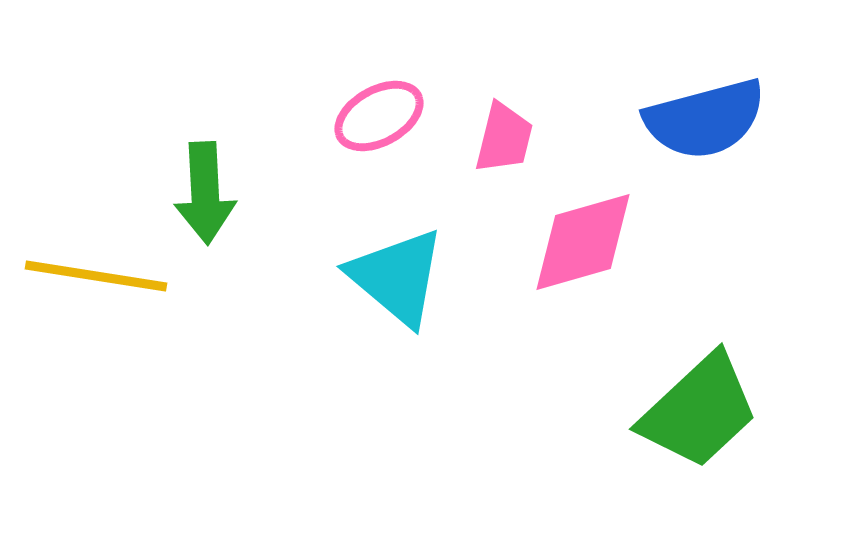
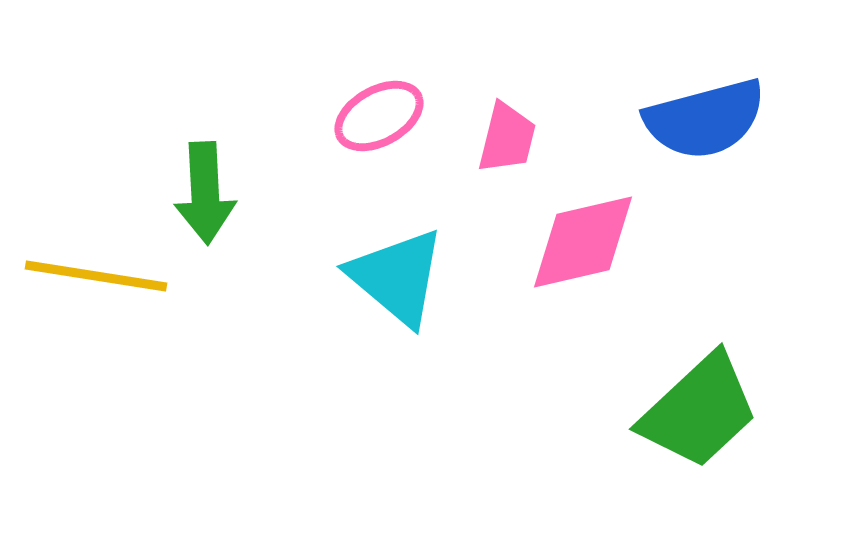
pink trapezoid: moved 3 px right
pink diamond: rotated 3 degrees clockwise
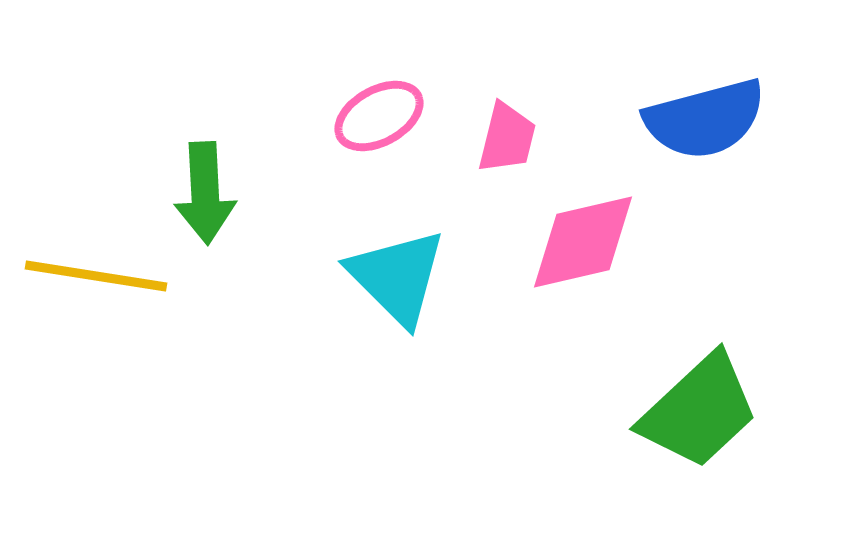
cyan triangle: rotated 5 degrees clockwise
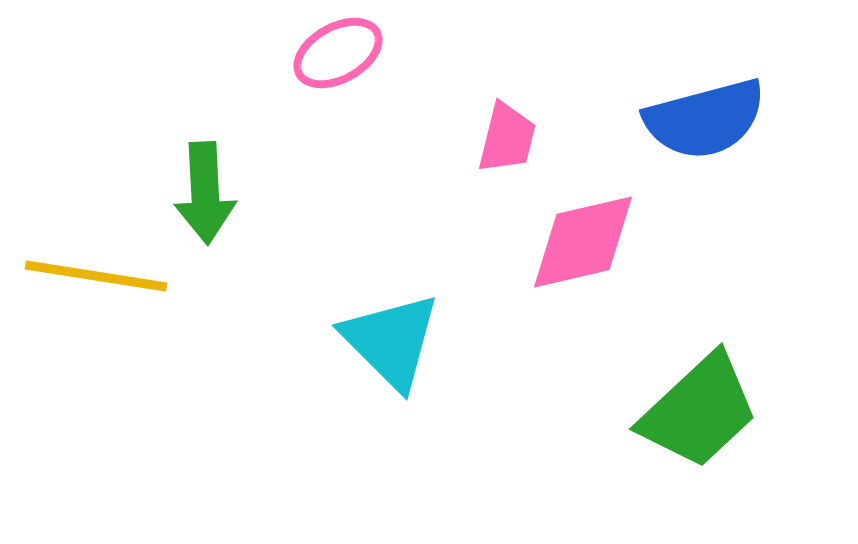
pink ellipse: moved 41 px left, 63 px up
cyan triangle: moved 6 px left, 64 px down
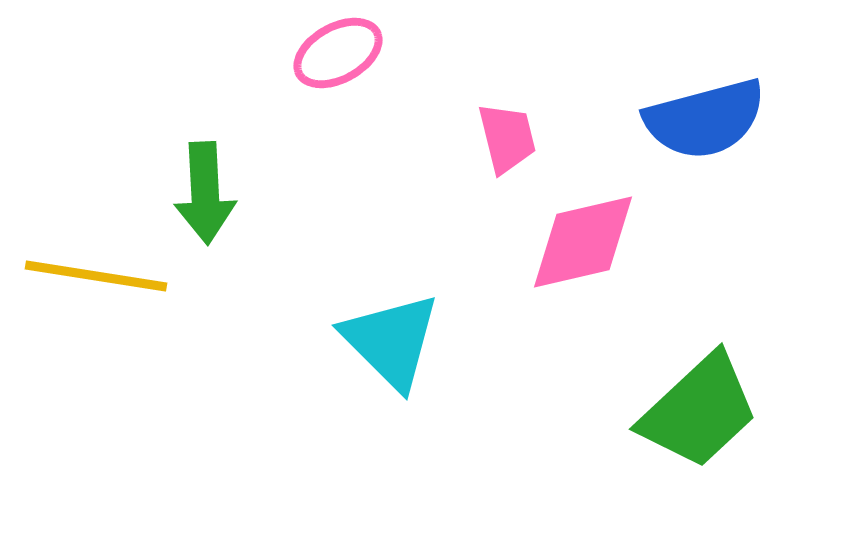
pink trapezoid: rotated 28 degrees counterclockwise
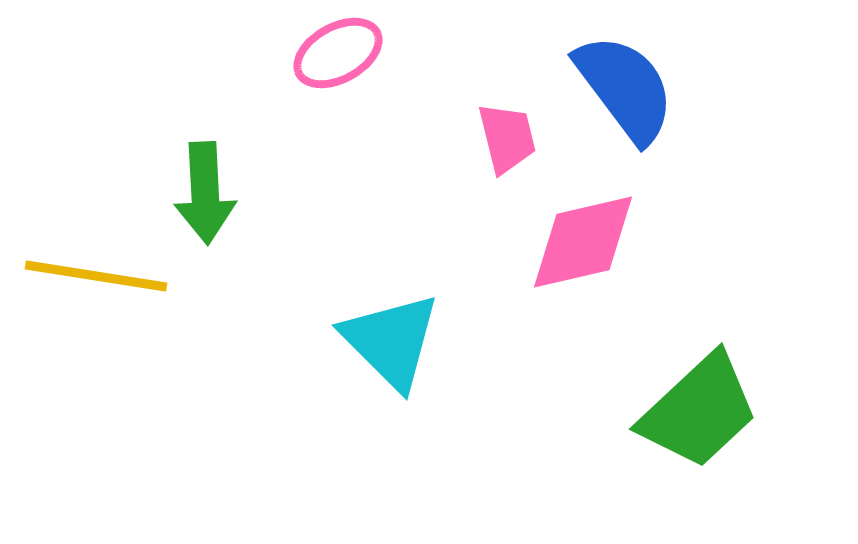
blue semicircle: moved 80 px left, 31 px up; rotated 112 degrees counterclockwise
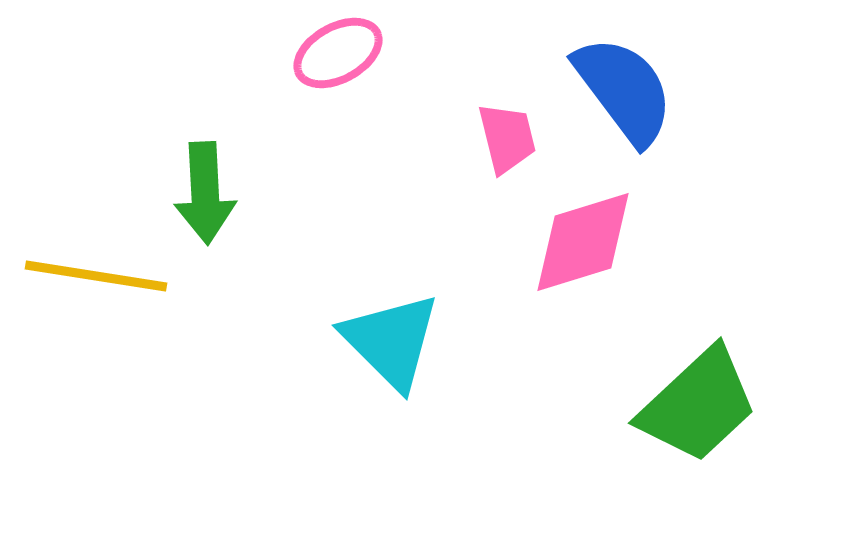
blue semicircle: moved 1 px left, 2 px down
pink diamond: rotated 4 degrees counterclockwise
green trapezoid: moved 1 px left, 6 px up
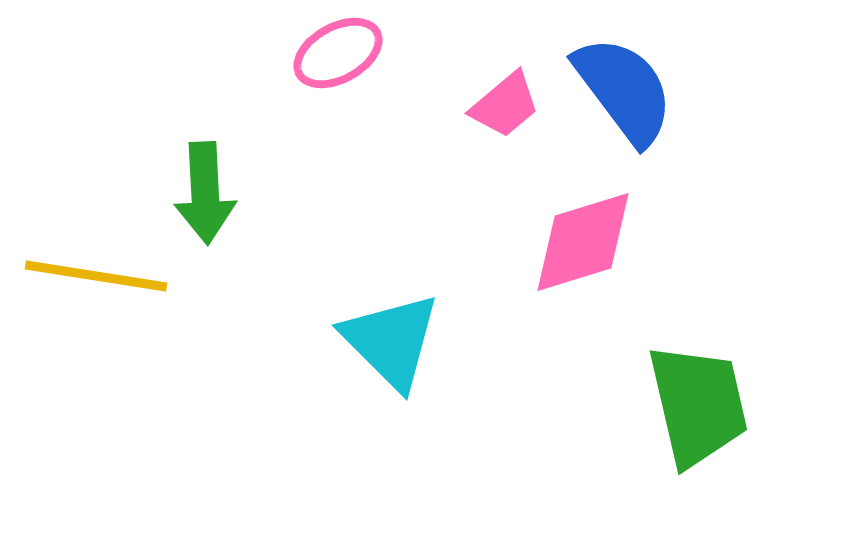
pink trapezoid: moved 2 px left, 33 px up; rotated 64 degrees clockwise
green trapezoid: rotated 60 degrees counterclockwise
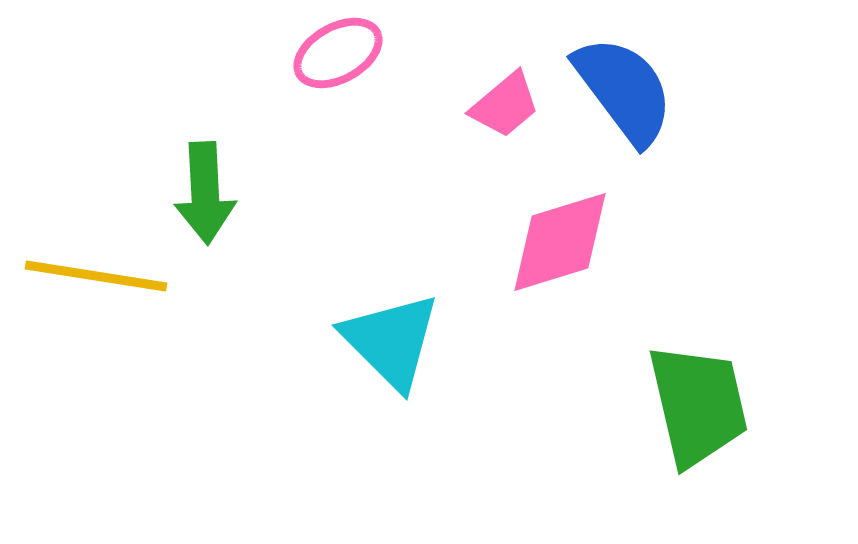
pink diamond: moved 23 px left
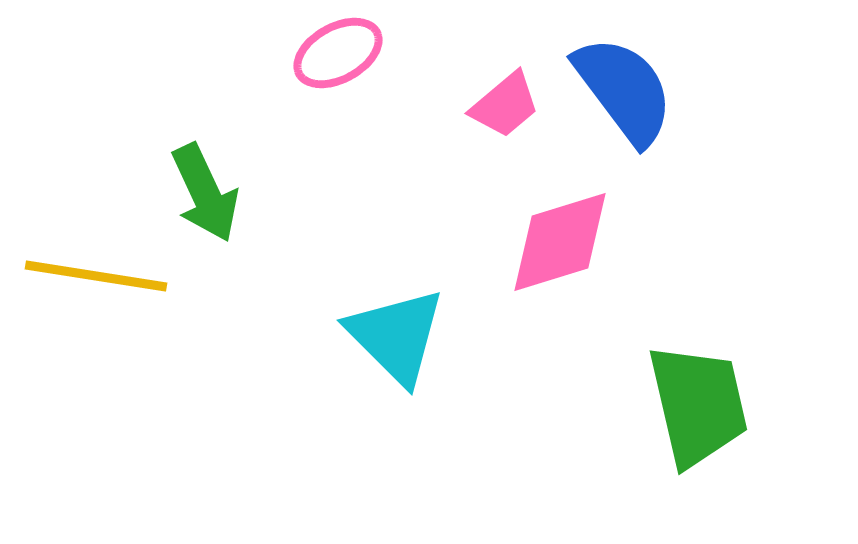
green arrow: rotated 22 degrees counterclockwise
cyan triangle: moved 5 px right, 5 px up
